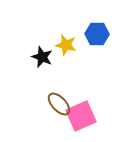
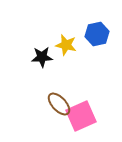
blue hexagon: rotated 15 degrees counterclockwise
black star: rotated 25 degrees counterclockwise
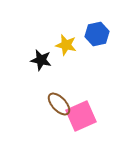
black star: moved 1 px left, 3 px down; rotated 15 degrees clockwise
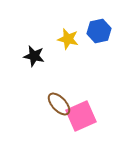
blue hexagon: moved 2 px right, 3 px up
yellow star: moved 2 px right, 6 px up
black star: moved 7 px left, 4 px up
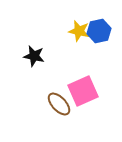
yellow star: moved 11 px right, 8 px up
pink square: moved 2 px right, 25 px up
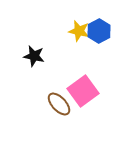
blue hexagon: rotated 15 degrees counterclockwise
pink square: rotated 12 degrees counterclockwise
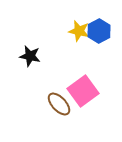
black star: moved 4 px left
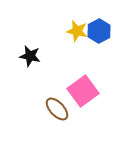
yellow star: moved 2 px left
brown ellipse: moved 2 px left, 5 px down
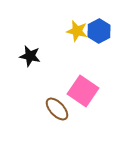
pink square: rotated 20 degrees counterclockwise
